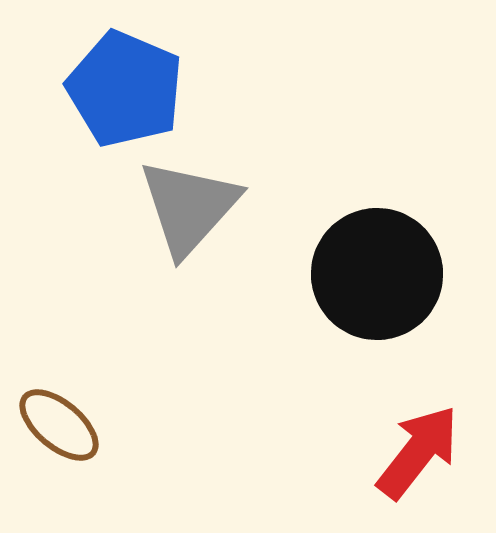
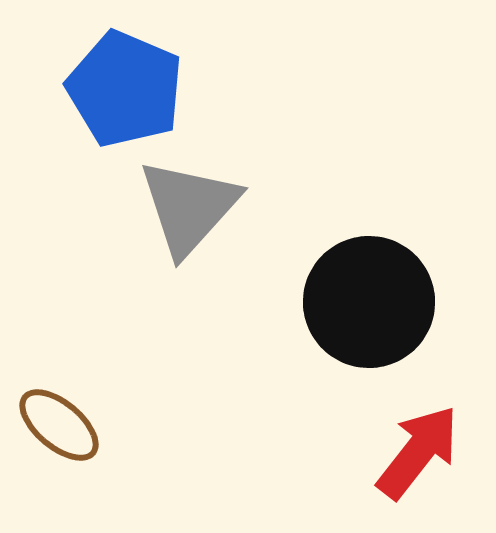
black circle: moved 8 px left, 28 px down
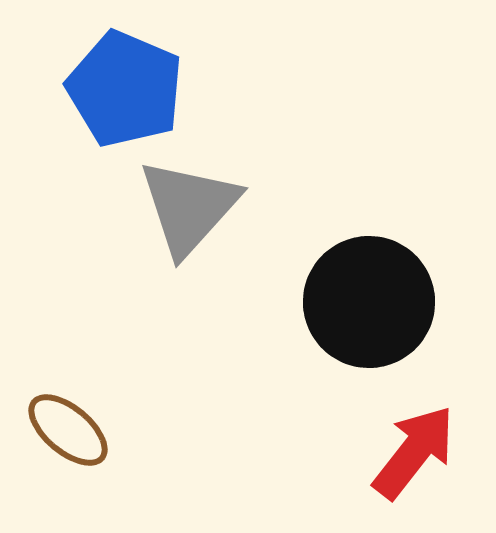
brown ellipse: moved 9 px right, 5 px down
red arrow: moved 4 px left
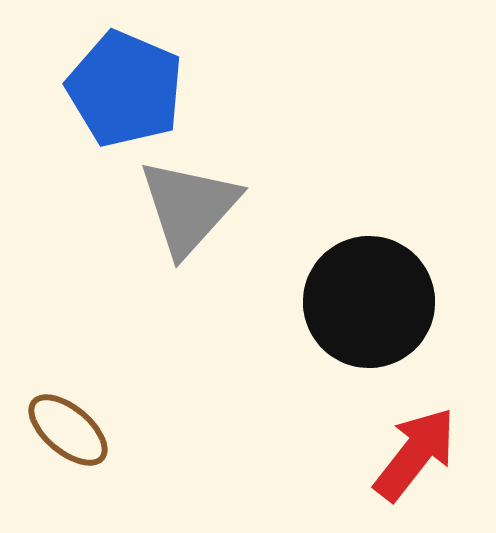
red arrow: moved 1 px right, 2 px down
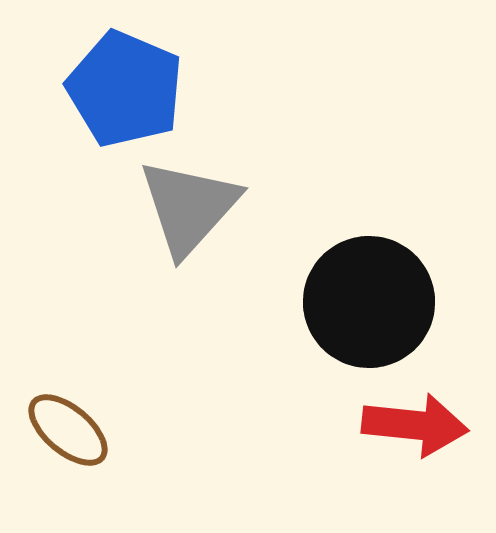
red arrow: moved 29 px up; rotated 58 degrees clockwise
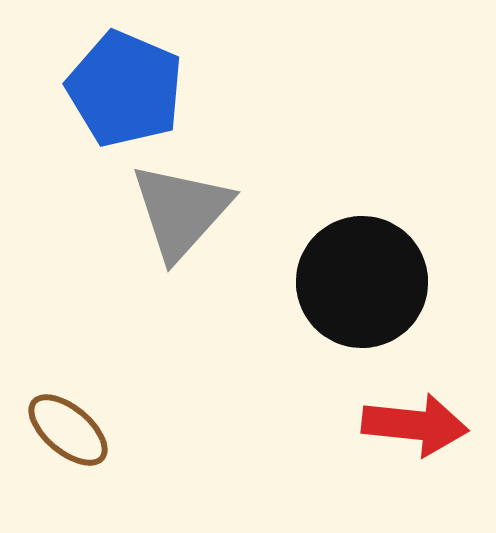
gray triangle: moved 8 px left, 4 px down
black circle: moved 7 px left, 20 px up
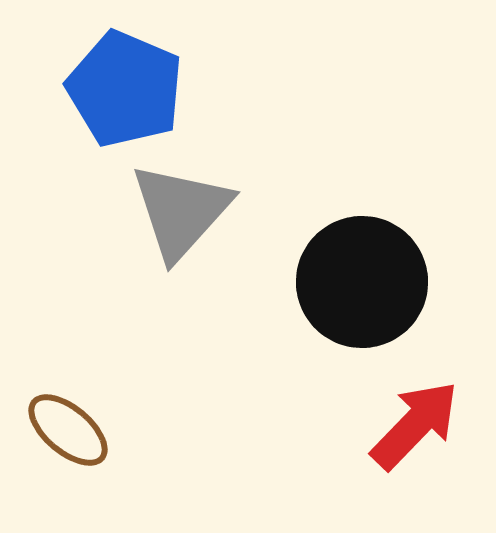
red arrow: rotated 52 degrees counterclockwise
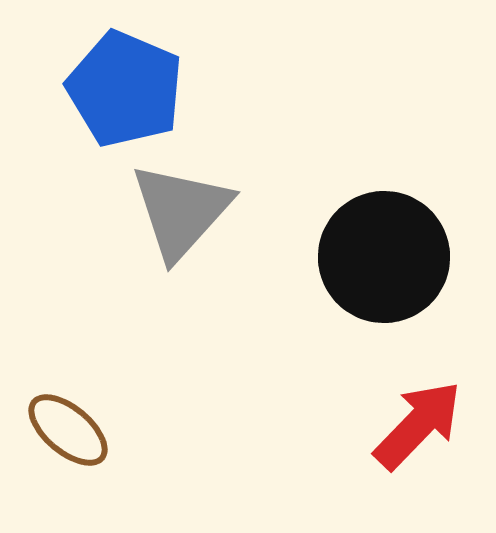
black circle: moved 22 px right, 25 px up
red arrow: moved 3 px right
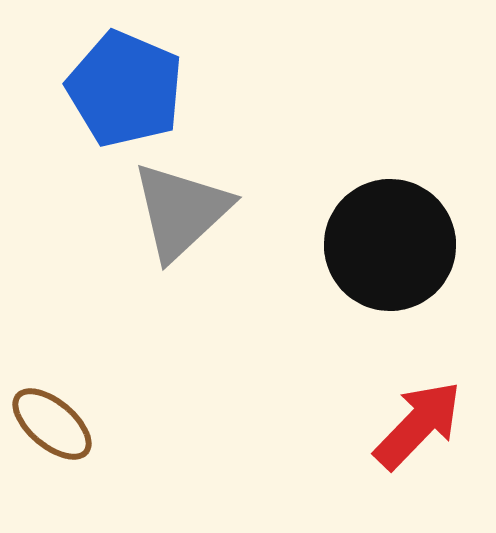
gray triangle: rotated 5 degrees clockwise
black circle: moved 6 px right, 12 px up
brown ellipse: moved 16 px left, 6 px up
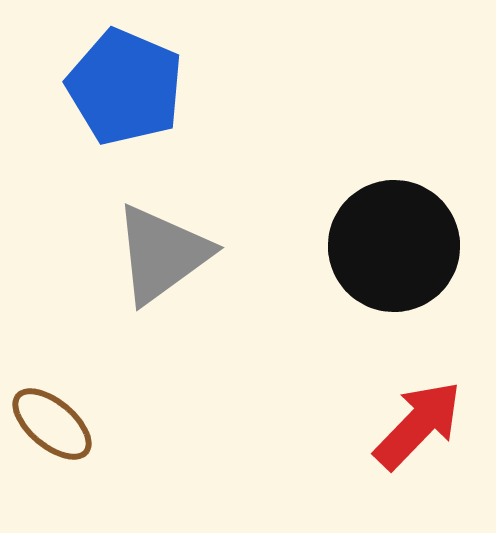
blue pentagon: moved 2 px up
gray triangle: moved 19 px left, 43 px down; rotated 7 degrees clockwise
black circle: moved 4 px right, 1 px down
